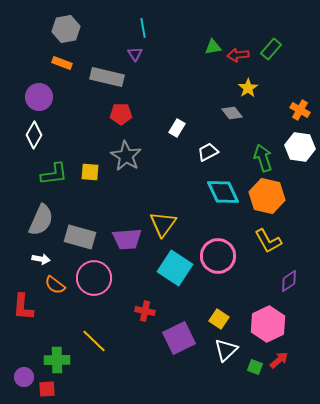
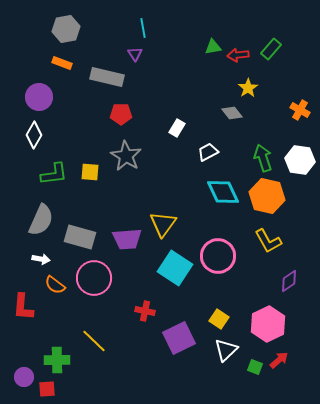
white hexagon at (300, 147): moved 13 px down
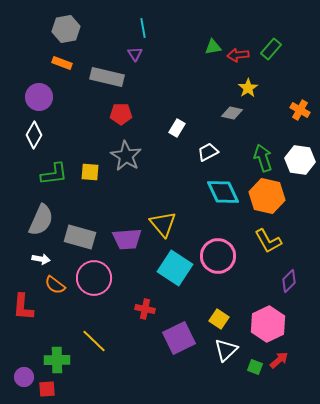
gray diamond at (232, 113): rotated 40 degrees counterclockwise
yellow triangle at (163, 224): rotated 16 degrees counterclockwise
purple diamond at (289, 281): rotated 10 degrees counterclockwise
red cross at (145, 311): moved 2 px up
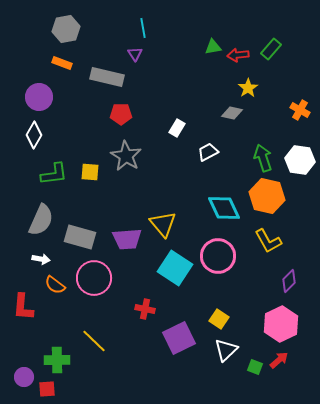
cyan diamond at (223, 192): moved 1 px right, 16 px down
pink hexagon at (268, 324): moved 13 px right
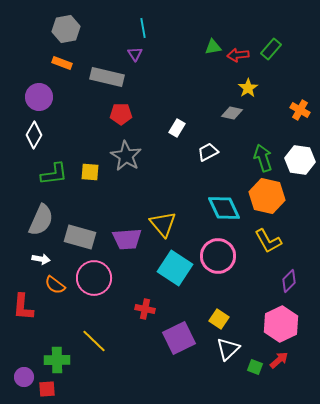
white triangle at (226, 350): moved 2 px right, 1 px up
